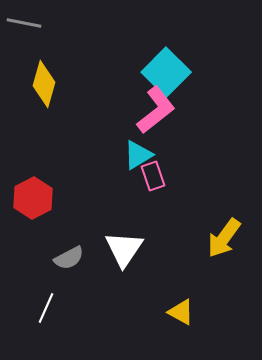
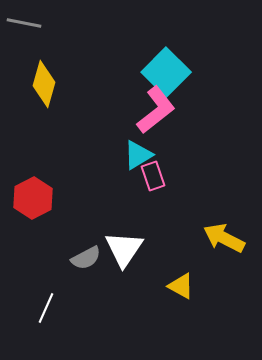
yellow arrow: rotated 81 degrees clockwise
gray semicircle: moved 17 px right
yellow triangle: moved 26 px up
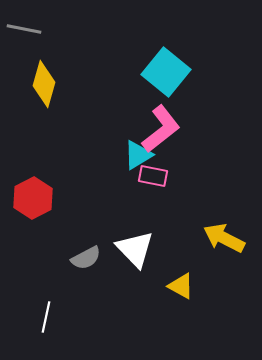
gray line: moved 6 px down
cyan square: rotated 6 degrees counterclockwise
pink L-shape: moved 5 px right, 19 px down
pink rectangle: rotated 60 degrees counterclockwise
white triangle: moved 11 px right; rotated 18 degrees counterclockwise
white line: moved 9 px down; rotated 12 degrees counterclockwise
